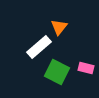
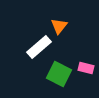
orange triangle: moved 1 px up
green square: moved 2 px right, 2 px down
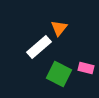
orange triangle: moved 2 px down
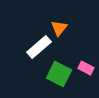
pink rectangle: rotated 14 degrees clockwise
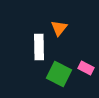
white rectangle: rotated 50 degrees counterclockwise
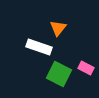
orange triangle: moved 1 px left
white rectangle: rotated 70 degrees counterclockwise
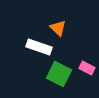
orange triangle: rotated 24 degrees counterclockwise
pink rectangle: moved 1 px right
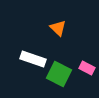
white rectangle: moved 6 px left, 12 px down
